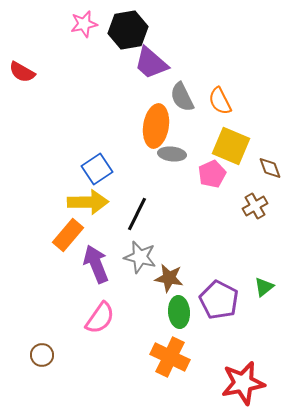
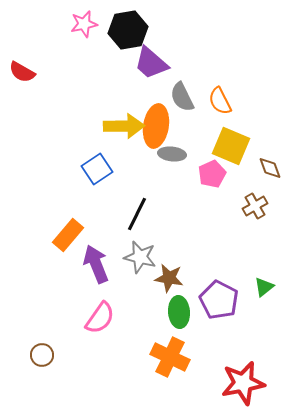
yellow arrow: moved 36 px right, 76 px up
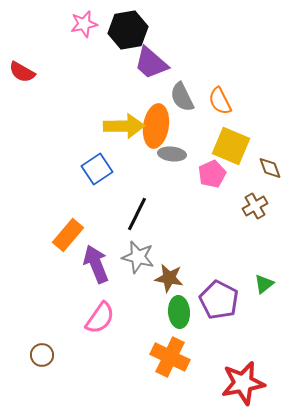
gray star: moved 2 px left
green triangle: moved 3 px up
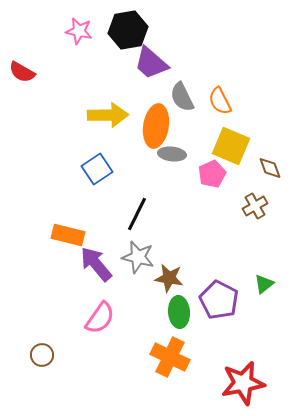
pink star: moved 5 px left, 7 px down; rotated 24 degrees clockwise
yellow arrow: moved 16 px left, 11 px up
orange rectangle: rotated 64 degrees clockwise
purple arrow: rotated 18 degrees counterclockwise
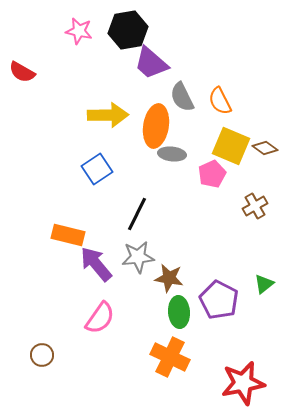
brown diamond: moved 5 px left, 20 px up; rotated 35 degrees counterclockwise
gray star: rotated 20 degrees counterclockwise
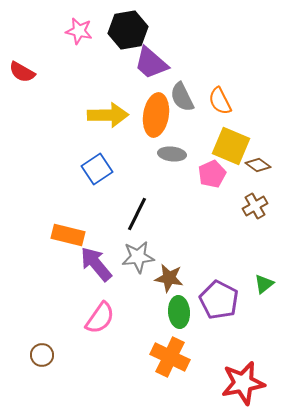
orange ellipse: moved 11 px up
brown diamond: moved 7 px left, 17 px down
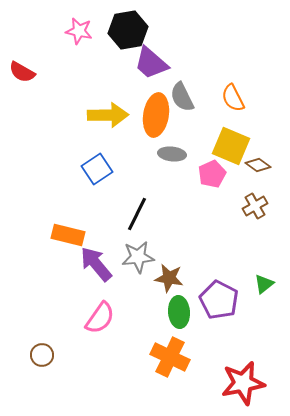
orange semicircle: moved 13 px right, 3 px up
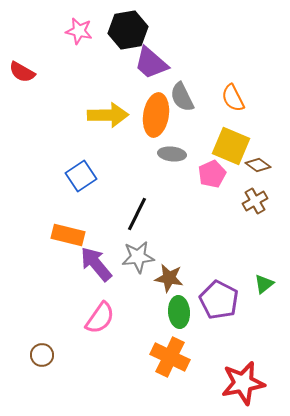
blue square: moved 16 px left, 7 px down
brown cross: moved 5 px up
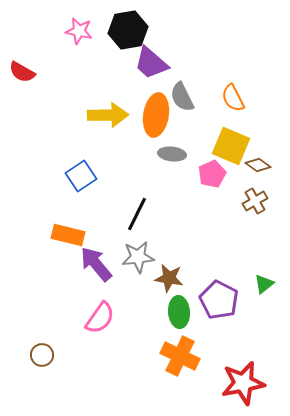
orange cross: moved 10 px right, 1 px up
